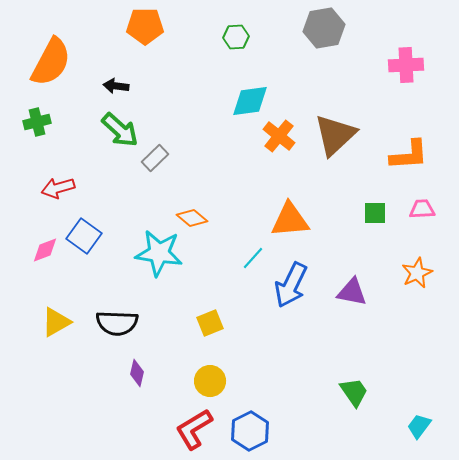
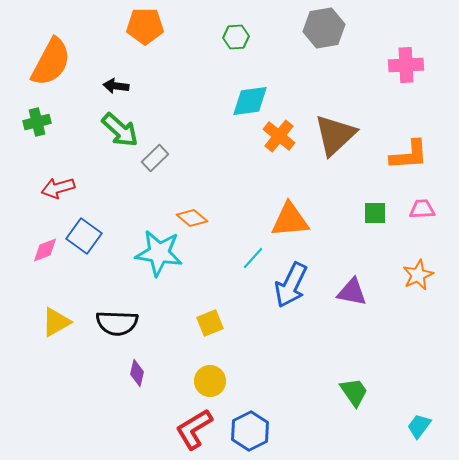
orange star: moved 1 px right, 2 px down
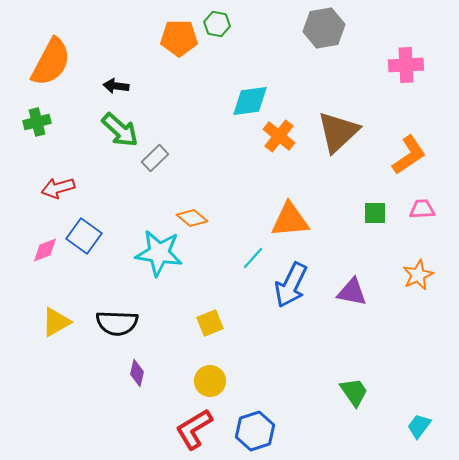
orange pentagon: moved 34 px right, 12 px down
green hexagon: moved 19 px left, 13 px up; rotated 15 degrees clockwise
brown triangle: moved 3 px right, 3 px up
orange L-shape: rotated 30 degrees counterclockwise
blue hexagon: moved 5 px right; rotated 9 degrees clockwise
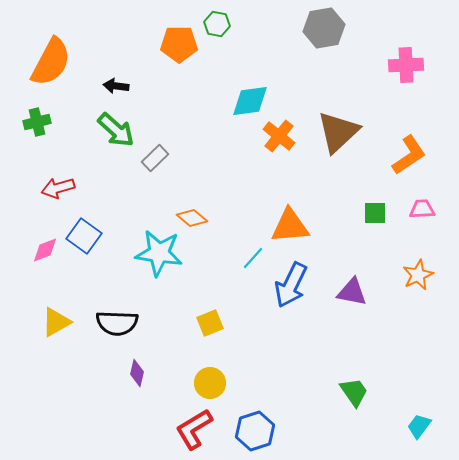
orange pentagon: moved 6 px down
green arrow: moved 4 px left
orange triangle: moved 6 px down
yellow circle: moved 2 px down
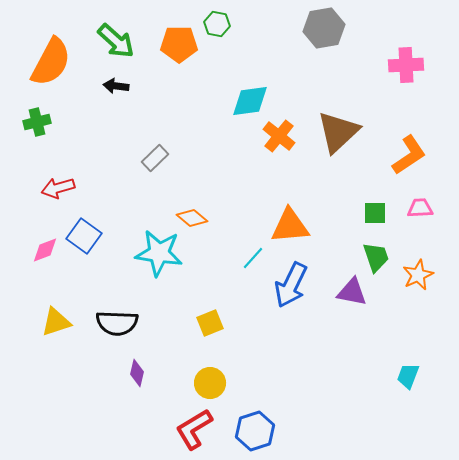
green arrow: moved 89 px up
pink trapezoid: moved 2 px left, 1 px up
yellow triangle: rotated 12 degrees clockwise
green trapezoid: moved 22 px right, 135 px up; rotated 16 degrees clockwise
cyan trapezoid: moved 11 px left, 50 px up; rotated 16 degrees counterclockwise
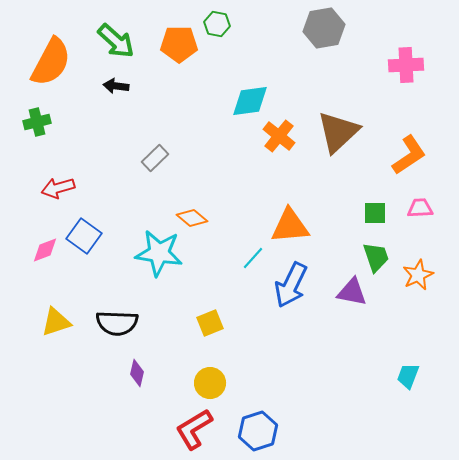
blue hexagon: moved 3 px right
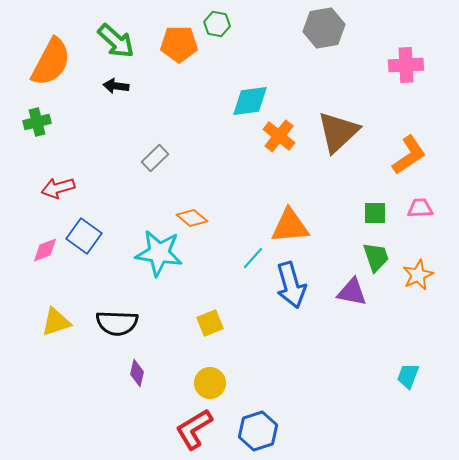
blue arrow: rotated 42 degrees counterclockwise
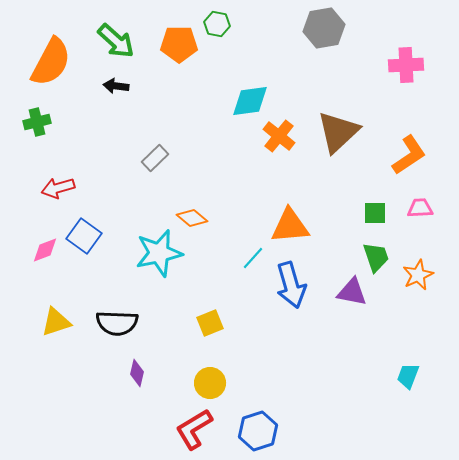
cyan star: rotated 21 degrees counterclockwise
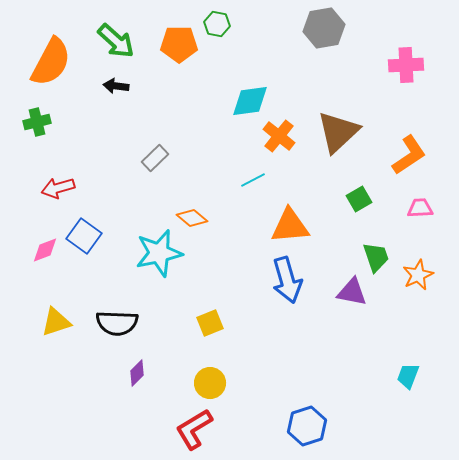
green square: moved 16 px left, 14 px up; rotated 30 degrees counterclockwise
cyan line: moved 78 px up; rotated 20 degrees clockwise
blue arrow: moved 4 px left, 5 px up
purple diamond: rotated 32 degrees clockwise
blue hexagon: moved 49 px right, 5 px up
